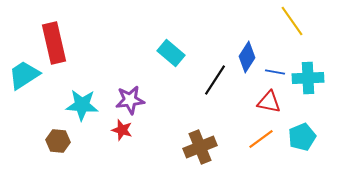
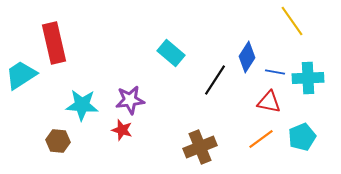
cyan trapezoid: moved 3 px left
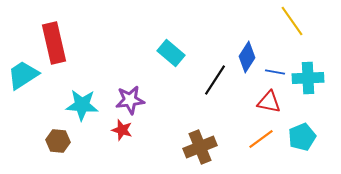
cyan trapezoid: moved 2 px right
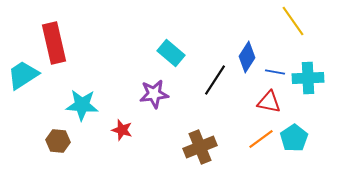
yellow line: moved 1 px right
purple star: moved 24 px right, 6 px up
cyan pentagon: moved 8 px left, 1 px down; rotated 12 degrees counterclockwise
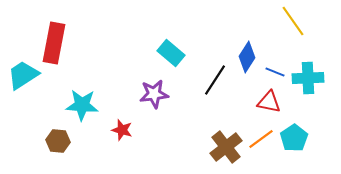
red rectangle: rotated 24 degrees clockwise
blue line: rotated 12 degrees clockwise
brown cross: moved 26 px right; rotated 16 degrees counterclockwise
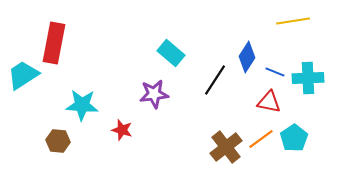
yellow line: rotated 64 degrees counterclockwise
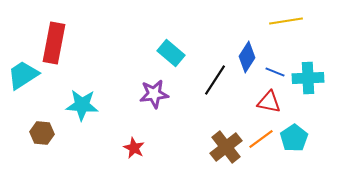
yellow line: moved 7 px left
red star: moved 12 px right, 18 px down; rotated 10 degrees clockwise
brown hexagon: moved 16 px left, 8 px up
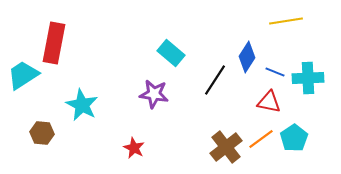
purple star: rotated 16 degrees clockwise
cyan star: rotated 24 degrees clockwise
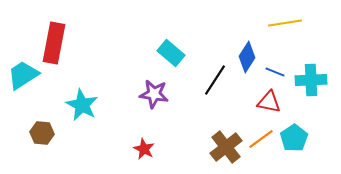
yellow line: moved 1 px left, 2 px down
cyan cross: moved 3 px right, 2 px down
red star: moved 10 px right, 1 px down
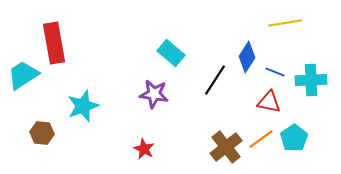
red rectangle: rotated 21 degrees counterclockwise
cyan star: moved 1 px right, 1 px down; rotated 24 degrees clockwise
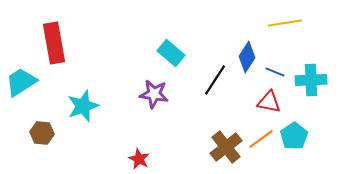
cyan trapezoid: moved 2 px left, 7 px down
cyan pentagon: moved 2 px up
red star: moved 5 px left, 10 px down
